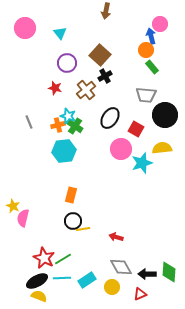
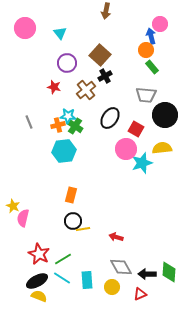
red star at (55, 88): moved 1 px left, 1 px up
cyan star at (68, 116): rotated 14 degrees counterclockwise
pink circle at (121, 149): moved 5 px right
red star at (44, 258): moved 5 px left, 4 px up
cyan line at (62, 278): rotated 36 degrees clockwise
cyan rectangle at (87, 280): rotated 60 degrees counterclockwise
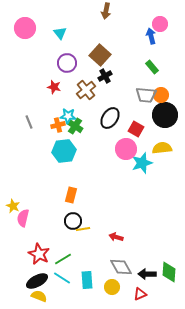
orange circle at (146, 50): moved 15 px right, 45 px down
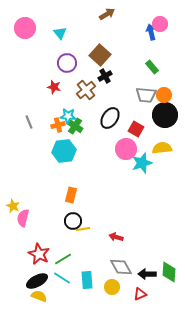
brown arrow at (106, 11): moved 1 px right, 3 px down; rotated 133 degrees counterclockwise
blue arrow at (151, 36): moved 4 px up
orange circle at (161, 95): moved 3 px right
